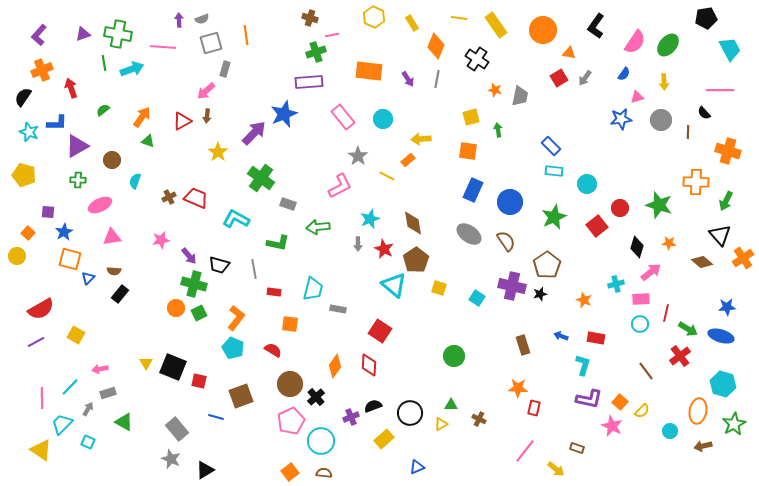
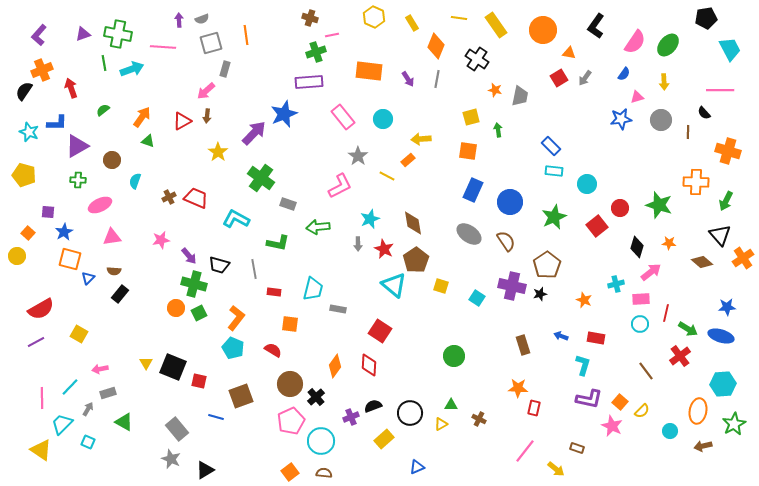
black semicircle at (23, 97): moved 1 px right, 6 px up
yellow square at (439, 288): moved 2 px right, 2 px up
yellow square at (76, 335): moved 3 px right, 1 px up
cyan hexagon at (723, 384): rotated 20 degrees counterclockwise
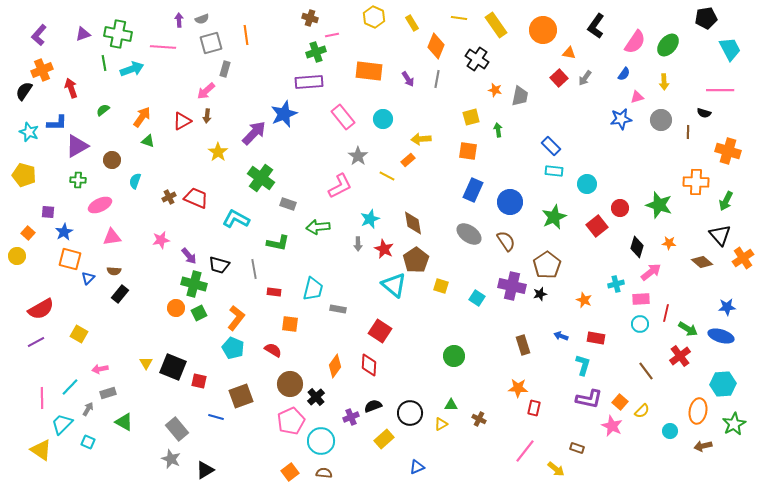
red square at (559, 78): rotated 12 degrees counterclockwise
black semicircle at (704, 113): rotated 32 degrees counterclockwise
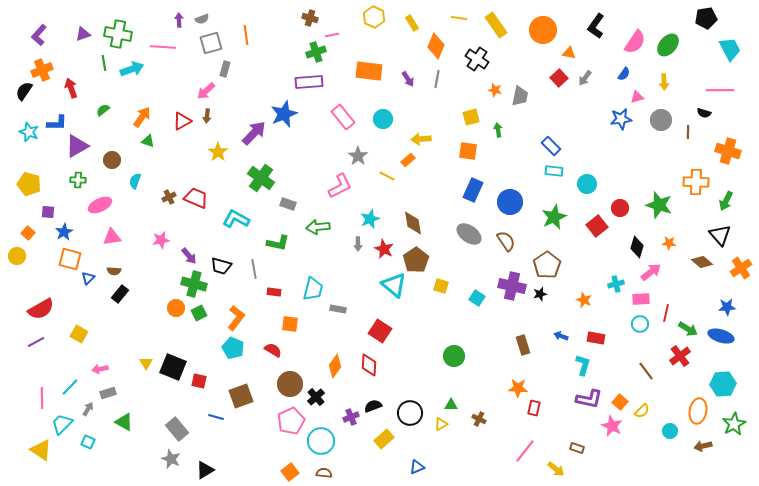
yellow pentagon at (24, 175): moved 5 px right, 9 px down
orange cross at (743, 258): moved 2 px left, 10 px down
black trapezoid at (219, 265): moved 2 px right, 1 px down
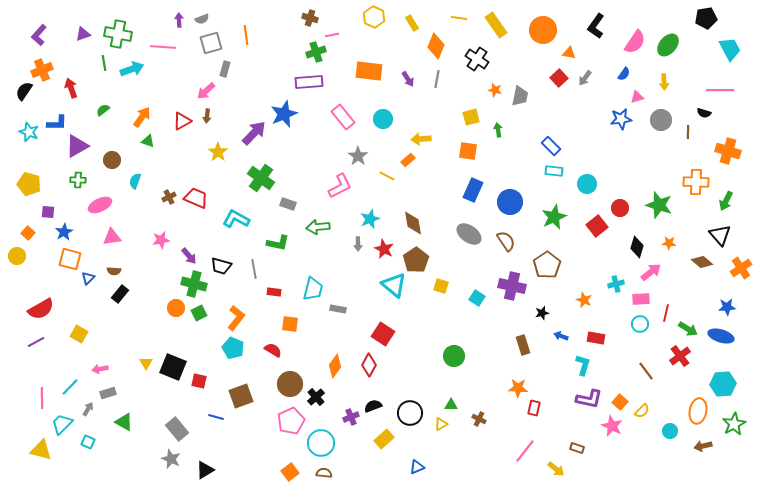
black star at (540, 294): moved 2 px right, 19 px down
red square at (380, 331): moved 3 px right, 3 px down
red diamond at (369, 365): rotated 25 degrees clockwise
cyan circle at (321, 441): moved 2 px down
yellow triangle at (41, 450): rotated 20 degrees counterclockwise
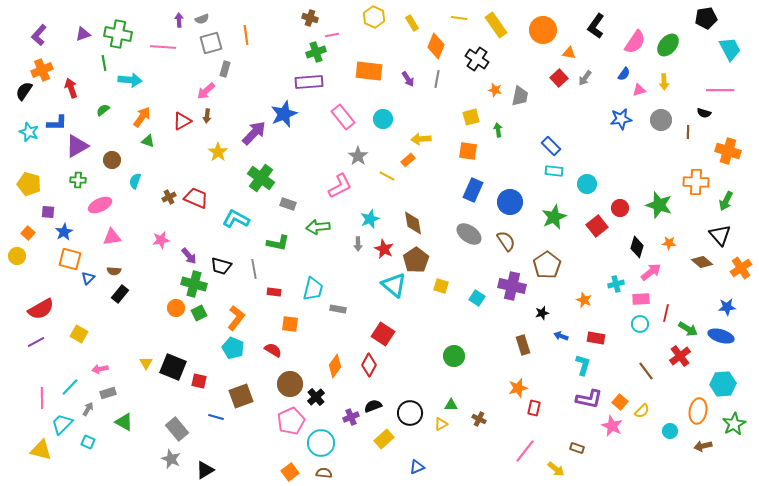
cyan arrow at (132, 69): moved 2 px left, 11 px down; rotated 25 degrees clockwise
pink triangle at (637, 97): moved 2 px right, 7 px up
orange star at (518, 388): rotated 18 degrees counterclockwise
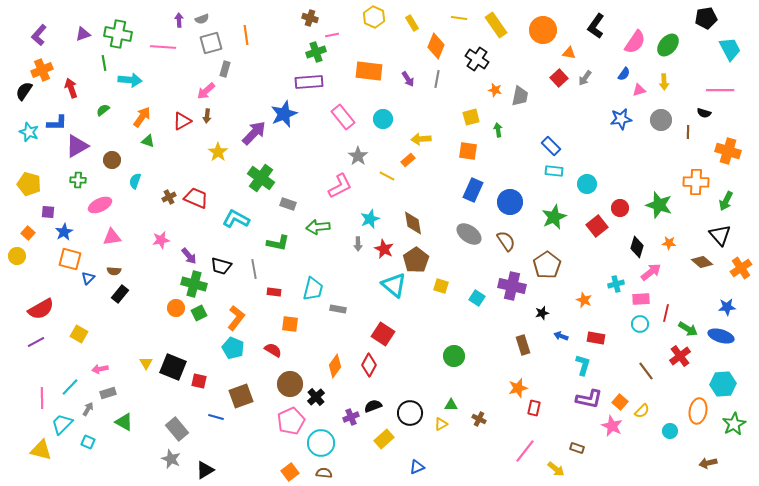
brown arrow at (703, 446): moved 5 px right, 17 px down
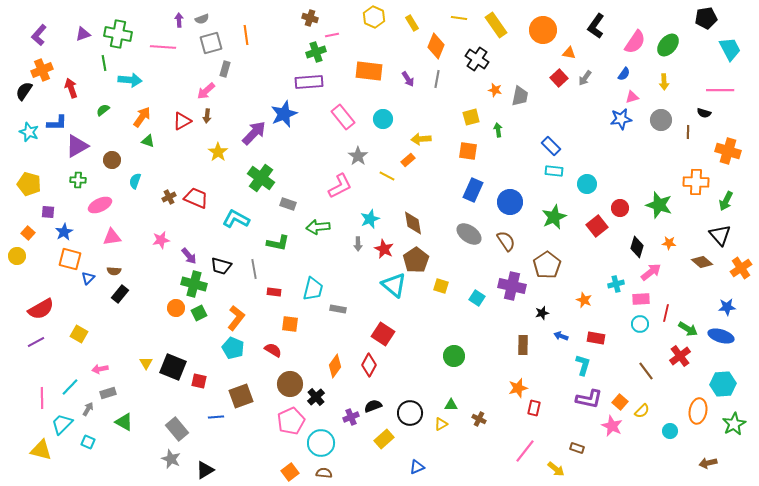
pink triangle at (639, 90): moved 7 px left, 7 px down
brown rectangle at (523, 345): rotated 18 degrees clockwise
blue line at (216, 417): rotated 21 degrees counterclockwise
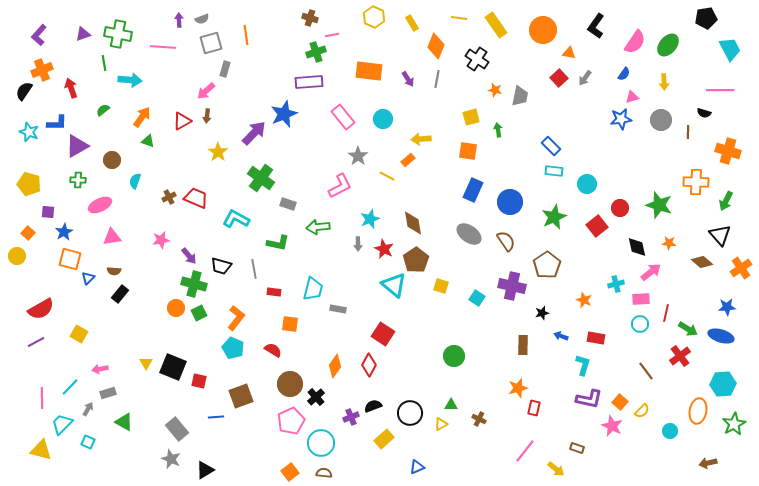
black diamond at (637, 247): rotated 30 degrees counterclockwise
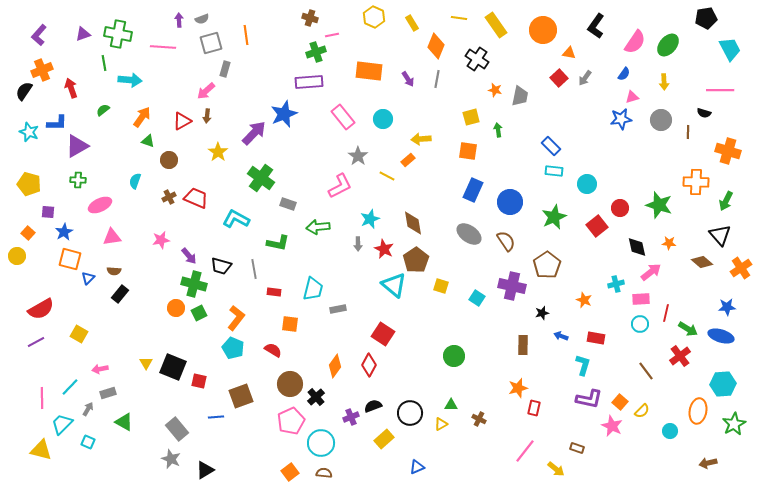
brown circle at (112, 160): moved 57 px right
gray rectangle at (338, 309): rotated 21 degrees counterclockwise
